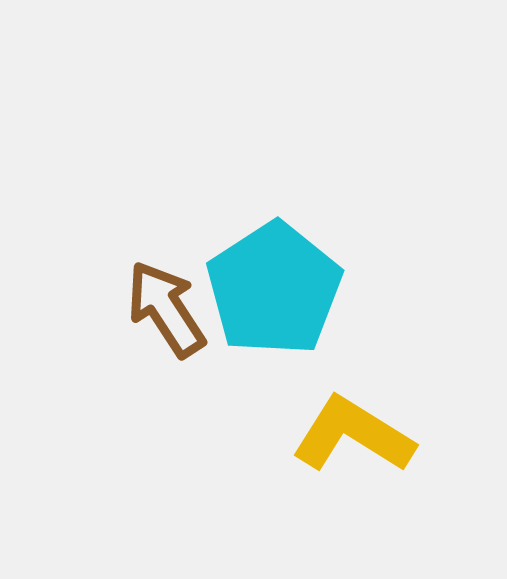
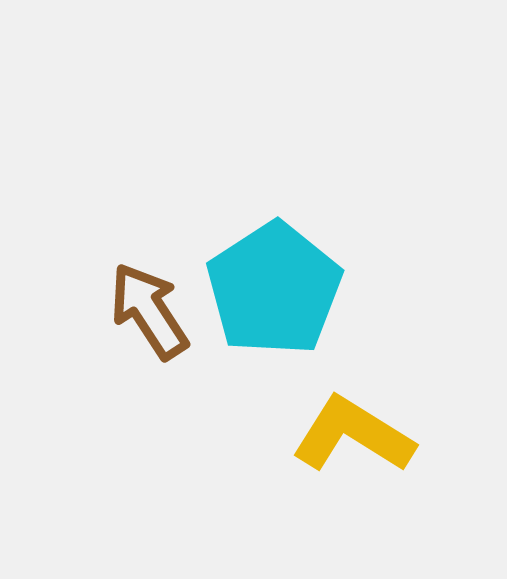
brown arrow: moved 17 px left, 2 px down
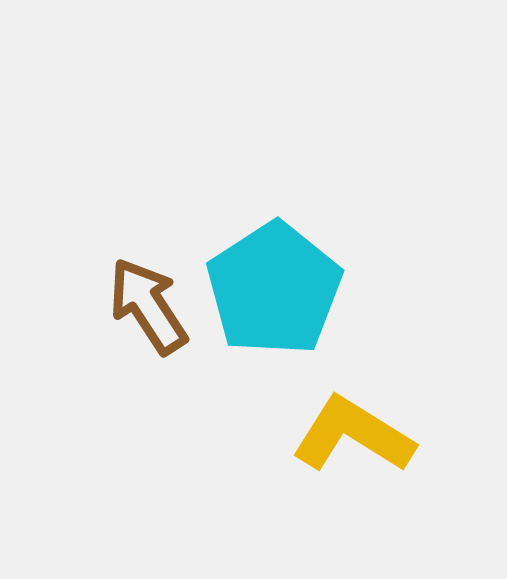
brown arrow: moved 1 px left, 5 px up
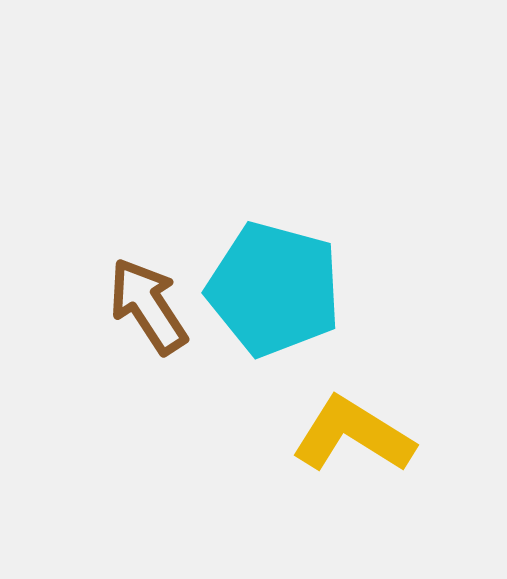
cyan pentagon: rotated 24 degrees counterclockwise
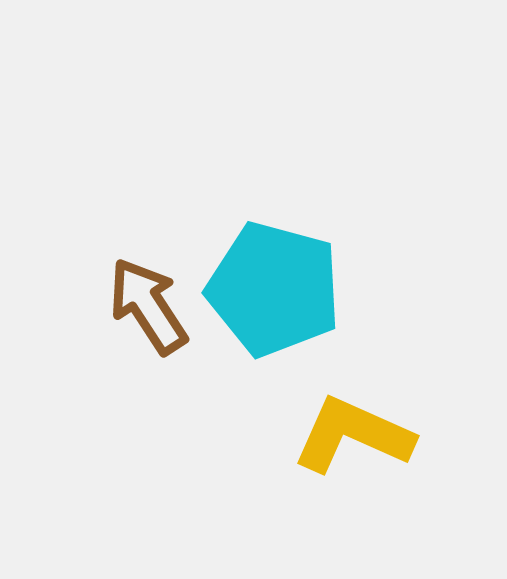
yellow L-shape: rotated 8 degrees counterclockwise
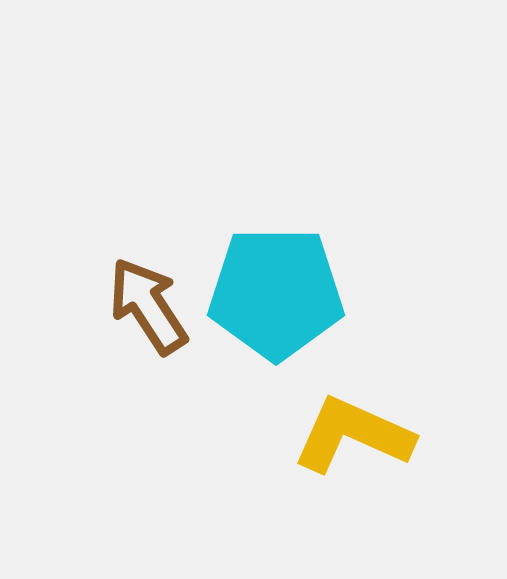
cyan pentagon: moved 2 px right, 4 px down; rotated 15 degrees counterclockwise
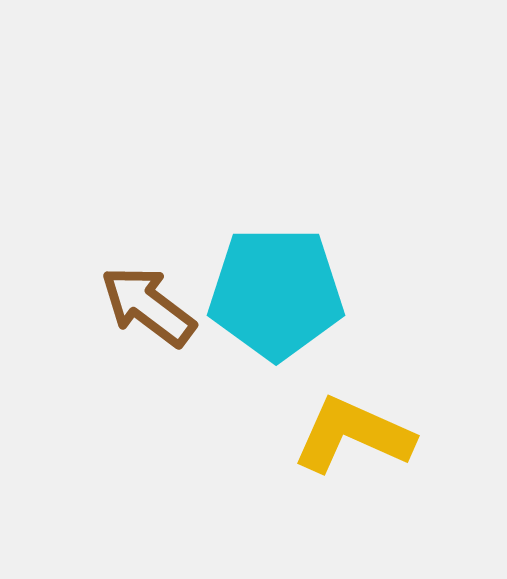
brown arrow: rotated 20 degrees counterclockwise
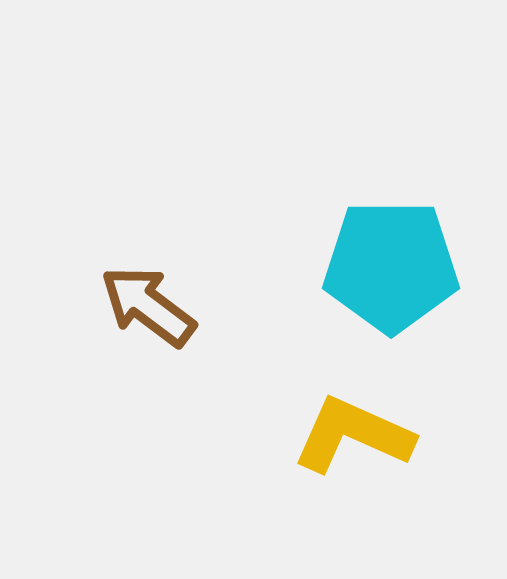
cyan pentagon: moved 115 px right, 27 px up
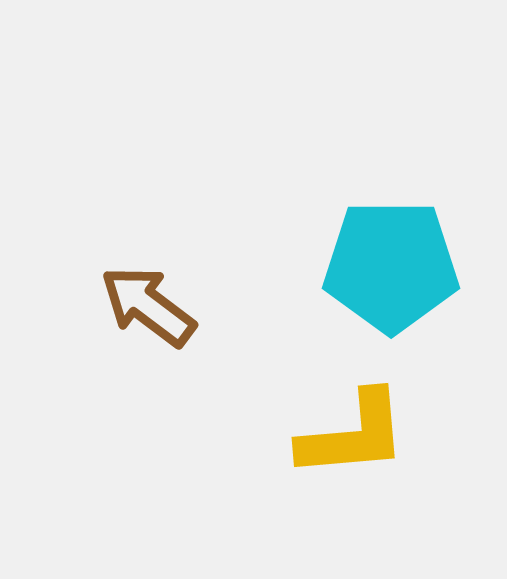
yellow L-shape: rotated 151 degrees clockwise
